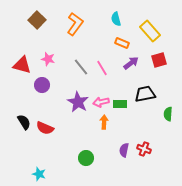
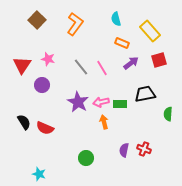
red triangle: rotated 48 degrees clockwise
orange arrow: rotated 16 degrees counterclockwise
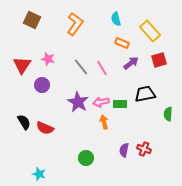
brown square: moved 5 px left; rotated 18 degrees counterclockwise
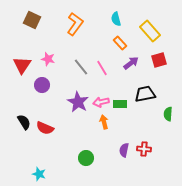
orange rectangle: moved 2 px left; rotated 24 degrees clockwise
red cross: rotated 16 degrees counterclockwise
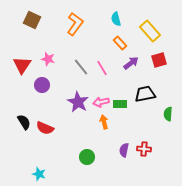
green circle: moved 1 px right, 1 px up
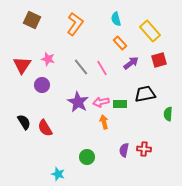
red semicircle: rotated 36 degrees clockwise
cyan star: moved 19 px right
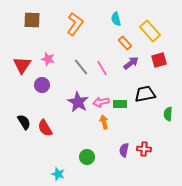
brown square: rotated 24 degrees counterclockwise
orange rectangle: moved 5 px right
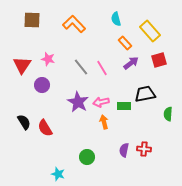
orange L-shape: moved 1 px left; rotated 80 degrees counterclockwise
green rectangle: moved 4 px right, 2 px down
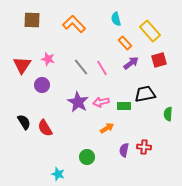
orange arrow: moved 3 px right, 6 px down; rotated 72 degrees clockwise
red cross: moved 2 px up
